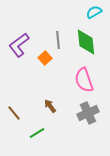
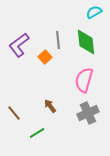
orange square: moved 1 px up
pink semicircle: rotated 35 degrees clockwise
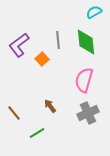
orange square: moved 3 px left, 2 px down
